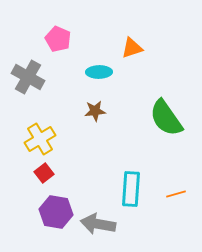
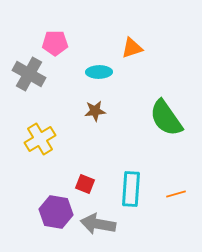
pink pentagon: moved 3 px left, 4 px down; rotated 25 degrees counterclockwise
gray cross: moved 1 px right, 3 px up
red square: moved 41 px right, 11 px down; rotated 30 degrees counterclockwise
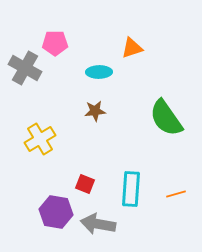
gray cross: moved 4 px left, 6 px up
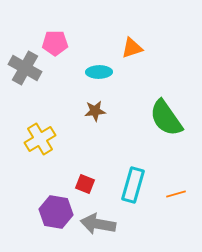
cyan rectangle: moved 2 px right, 4 px up; rotated 12 degrees clockwise
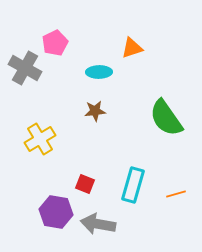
pink pentagon: rotated 25 degrees counterclockwise
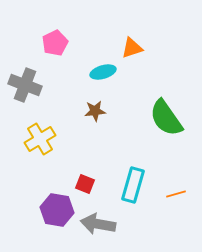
gray cross: moved 17 px down; rotated 8 degrees counterclockwise
cyan ellipse: moved 4 px right; rotated 15 degrees counterclockwise
purple hexagon: moved 1 px right, 2 px up
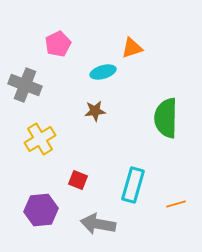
pink pentagon: moved 3 px right, 1 px down
green semicircle: rotated 36 degrees clockwise
red square: moved 7 px left, 4 px up
orange line: moved 10 px down
purple hexagon: moved 16 px left; rotated 16 degrees counterclockwise
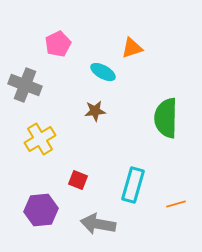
cyan ellipse: rotated 45 degrees clockwise
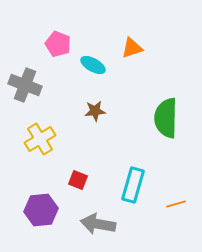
pink pentagon: rotated 25 degrees counterclockwise
cyan ellipse: moved 10 px left, 7 px up
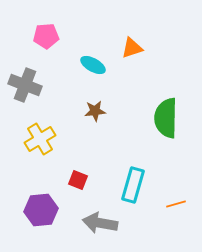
pink pentagon: moved 12 px left, 8 px up; rotated 25 degrees counterclockwise
gray arrow: moved 2 px right, 1 px up
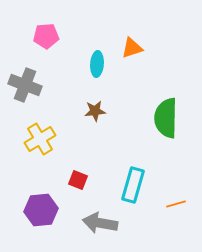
cyan ellipse: moved 4 px right, 1 px up; rotated 65 degrees clockwise
